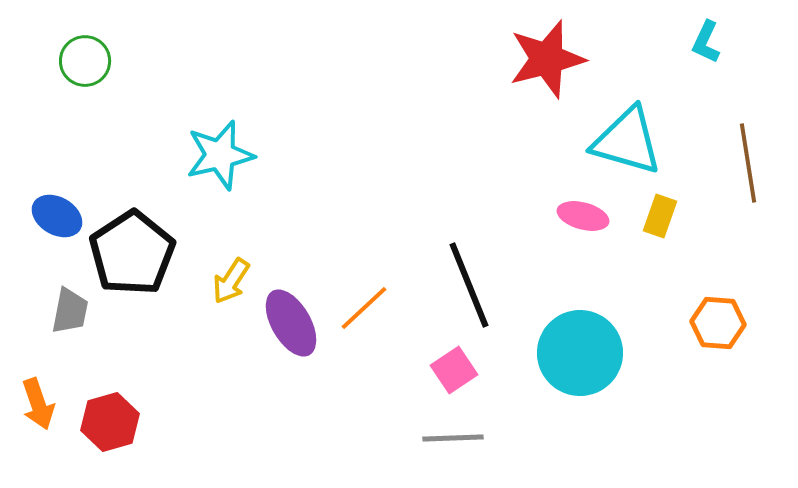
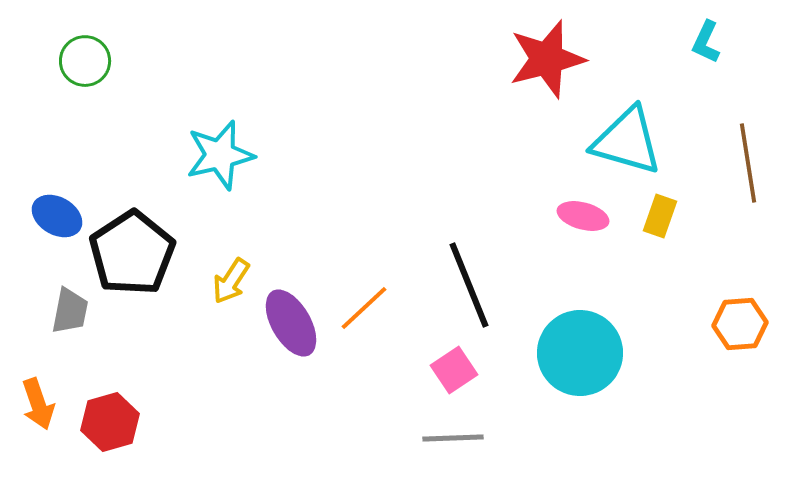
orange hexagon: moved 22 px right, 1 px down; rotated 8 degrees counterclockwise
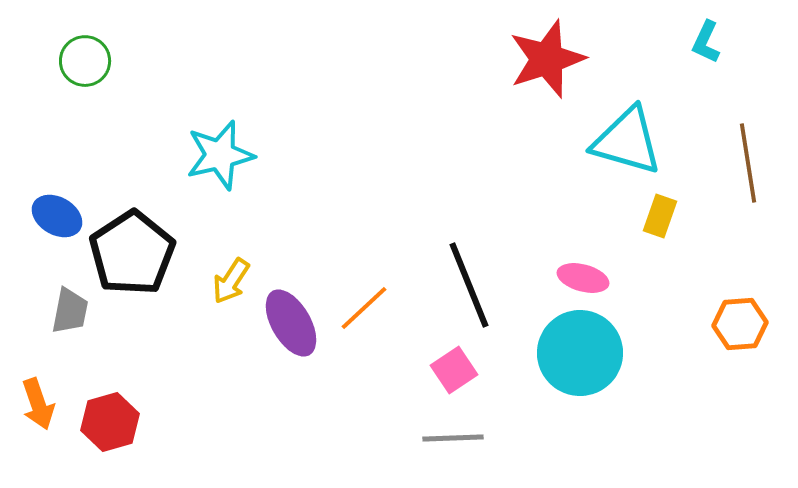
red star: rotated 4 degrees counterclockwise
pink ellipse: moved 62 px down
